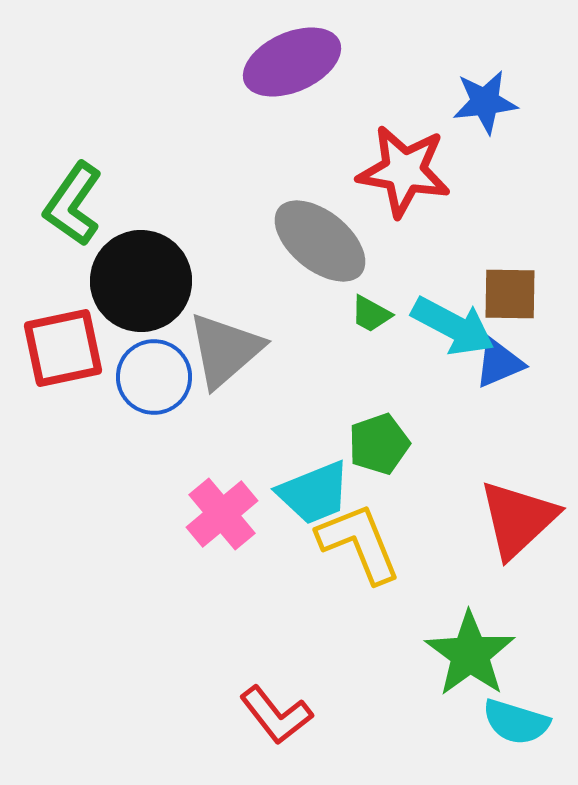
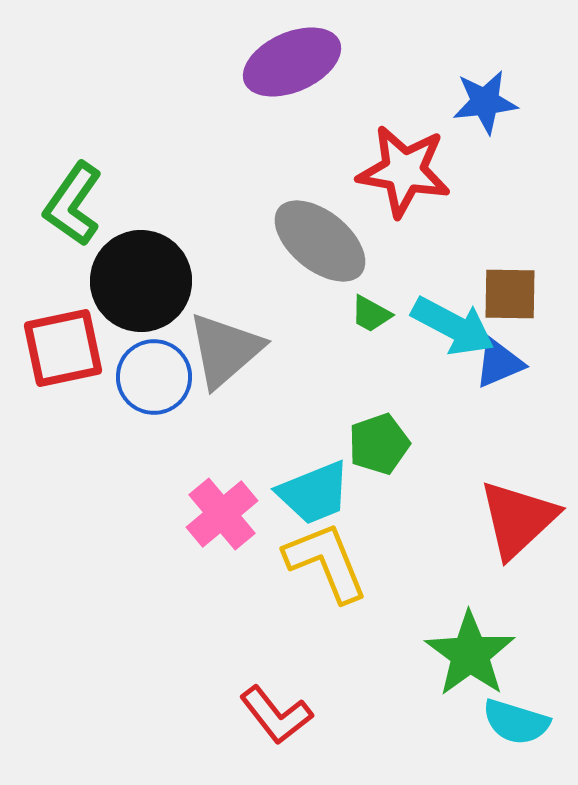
yellow L-shape: moved 33 px left, 19 px down
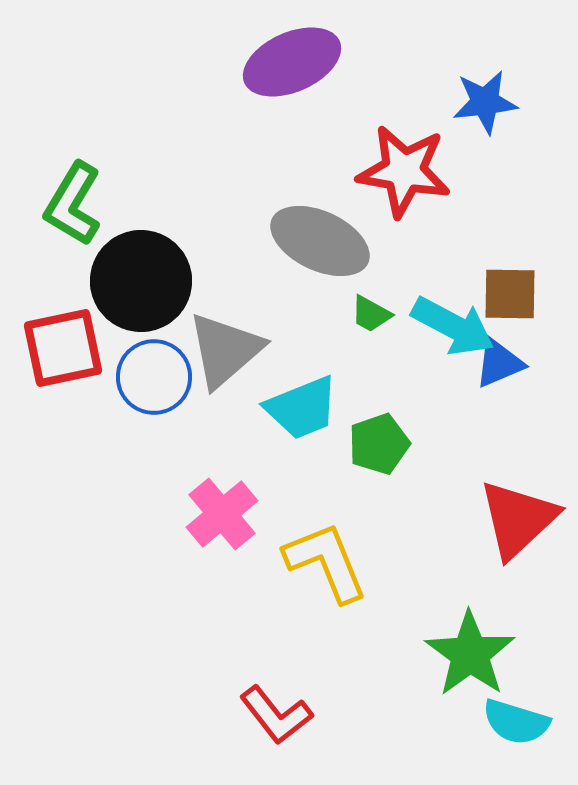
green L-shape: rotated 4 degrees counterclockwise
gray ellipse: rotated 14 degrees counterclockwise
cyan trapezoid: moved 12 px left, 85 px up
